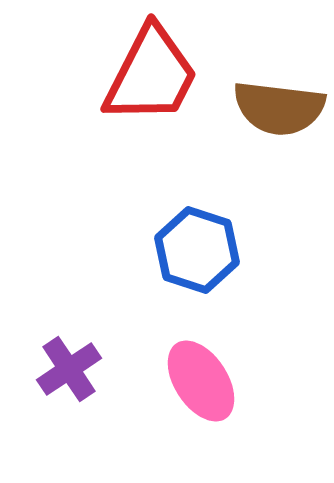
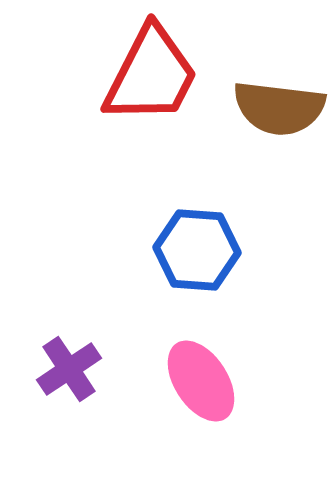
blue hexagon: rotated 14 degrees counterclockwise
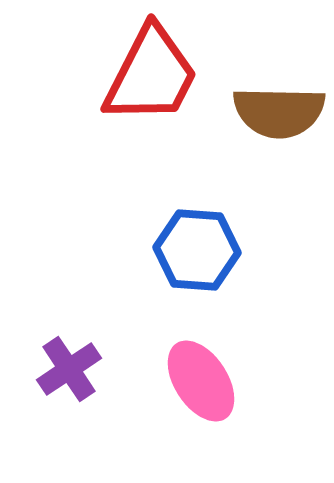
brown semicircle: moved 4 px down; rotated 6 degrees counterclockwise
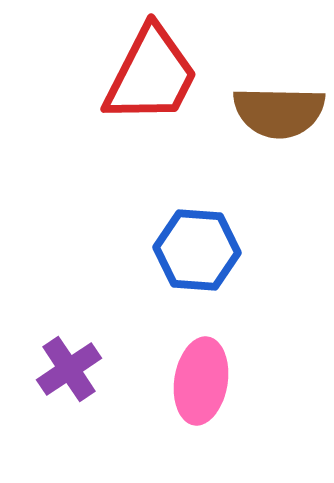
pink ellipse: rotated 42 degrees clockwise
